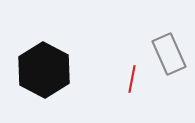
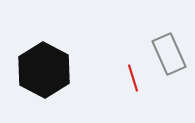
red line: moved 1 px right, 1 px up; rotated 28 degrees counterclockwise
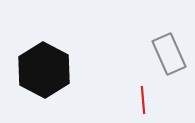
red line: moved 10 px right, 22 px down; rotated 12 degrees clockwise
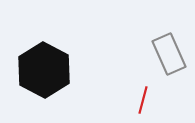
red line: rotated 20 degrees clockwise
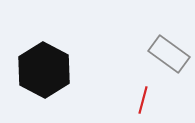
gray rectangle: rotated 30 degrees counterclockwise
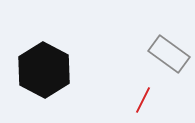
red line: rotated 12 degrees clockwise
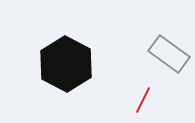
black hexagon: moved 22 px right, 6 px up
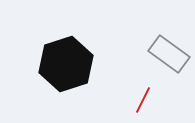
black hexagon: rotated 14 degrees clockwise
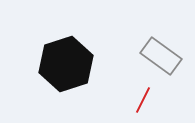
gray rectangle: moved 8 px left, 2 px down
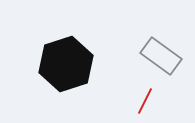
red line: moved 2 px right, 1 px down
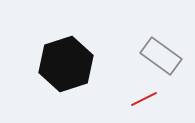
red line: moved 1 px left, 2 px up; rotated 36 degrees clockwise
